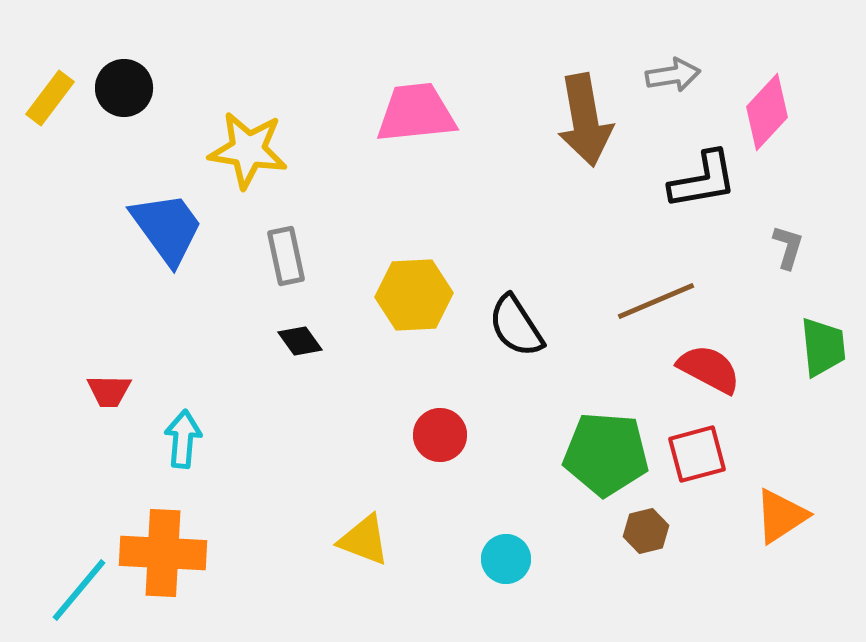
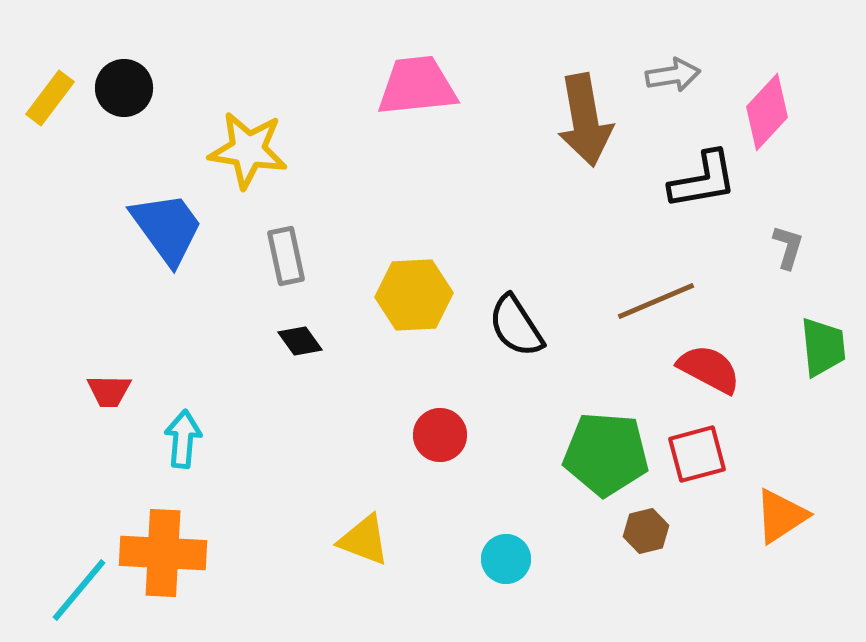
pink trapezoid: moved 1 px right, 27 px up
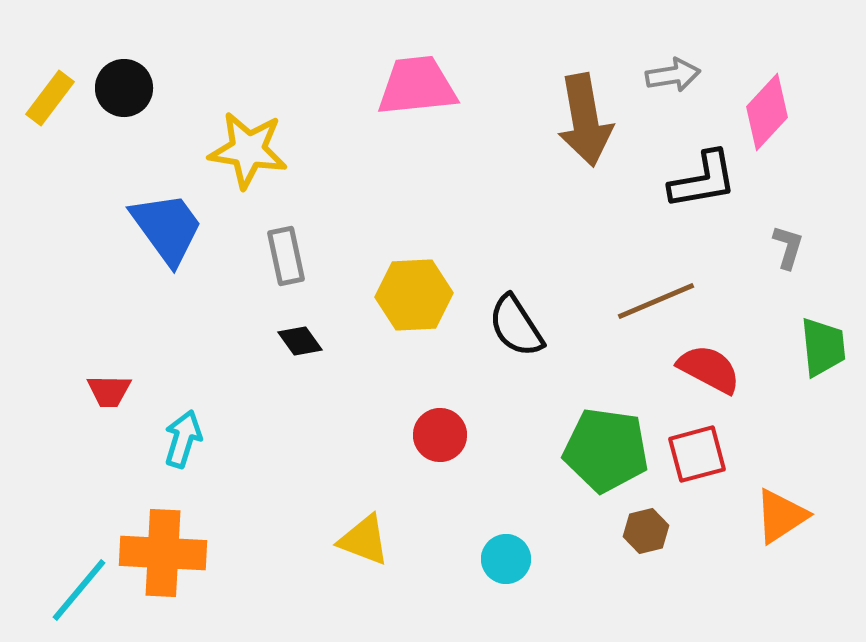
cyan arrow: rotated 12 degrees clockwise
green pentagon: moved 4 px up; rotated 4 degrees clockwise
